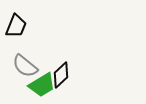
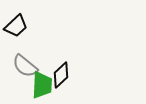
black trapezoid: rotated 25 degrees clockwise
green trapezoid: rotated 56 degrees counterclockwise
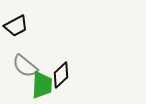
black trapezoid: rotated 15 degrees clockwise
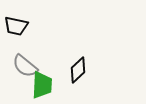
black trapezoid: rotated 40 degrees clockwise
black diamond: moved 17 px right, 5 px up
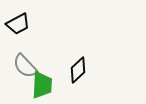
black trapezoid: moved 2 px right, 2 px up; rotated 40 degrees counterclockwise
gray semicircle: rotated 8 degrees clockwise
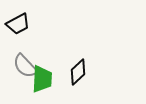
black diamond: moved 2 px down
green trapezoid: moved 6 px up
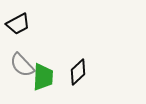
gray semicircle: moved 3 px left, 1 px up
green trapezoid: moved 1 px right, 2 px up
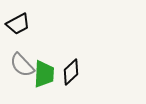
black diamond: moved 7 px left
green trapezoid: moved 1 px right, 3 px up
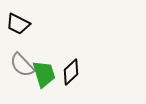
black trapezoid: rotated 55 degrees clockwise
green trapezoid: rotated 20 degrees counterclockwise
